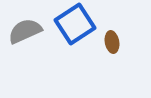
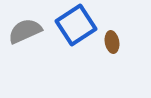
blue square: moved 1 px right, 1 px down
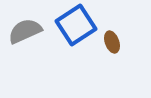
brown ellipse: rotated 10 degrees counterclockwise
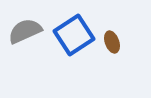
blue square: moved 2 px left, 10 px down
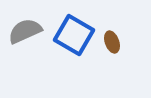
blue square: rotated 27 degrees counterclockwise
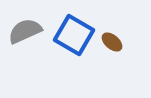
brown ellipse: rotated 30 degrees counterclockwise
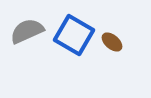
gray semicircle: moved 2 px right
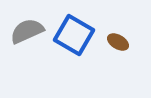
brown ellipse: moved 6 px right; rotated 10 degrees counterclockwise
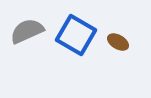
blue square: moved 2 px right
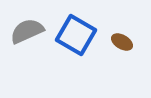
brown ellipse: moved 4 px right
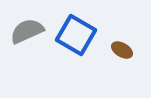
brown ellipse: moved 8 px down
